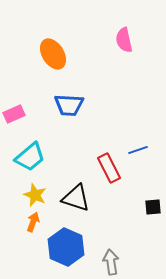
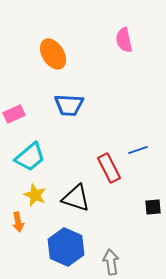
orange arrow: moved 15 px left; rotated 150 degrees clockwise
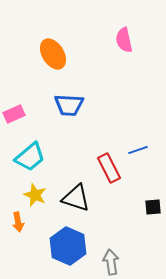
blue hexagon: moved 2 px right, 1 px up
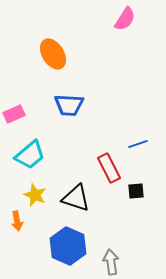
pink semicircle: moved 1 px right, 21 px up; rotated 135 degrees counterclockwise
blue line: moved 6 px up
cyan trapezoid: moved 2 px up
black square: moved 17 px left, 16 px up
orange arrow: moved 1 px left, 1 px up
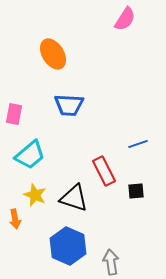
pink rectangle: rotated 55 degrees counterclockwise
red rectangle: moved 5 px left, 3 px down
black triangle: moved 2 px left
orange arrow: moved 2 px left, 2 px up
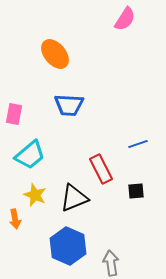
orange ellipse: moved 2 px right; rotated 8 degrees counterclockwise
red rectangle: moved 3 px left, 2 px up
black triangle: rotated 40 degrees counterclockwise
gray arrow: moved 1 px down
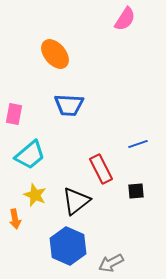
black triangle: moved 2 px right, 3 px down; rotated 16 degrees counterclockwise
gray arrow: rotated 110 degrees counterclockwise
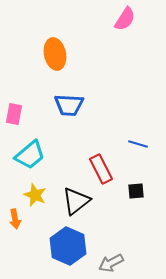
orange ellipse: rotated 28 degrees clockwise
blue line: rotated 36 degrees clockwise
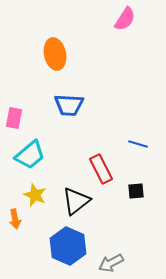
pink rectangle: moved 4 px down
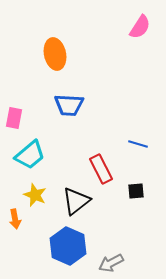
pink semicircle: moved 15 px right, 8 px down
